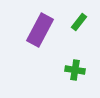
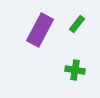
green rectangle: moved 2 px left, 2 px down
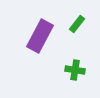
purple rectangle: moved 6 px down
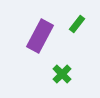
green cross: moved 13 px left, 4 px down; rotated 36 degrees clockwise
